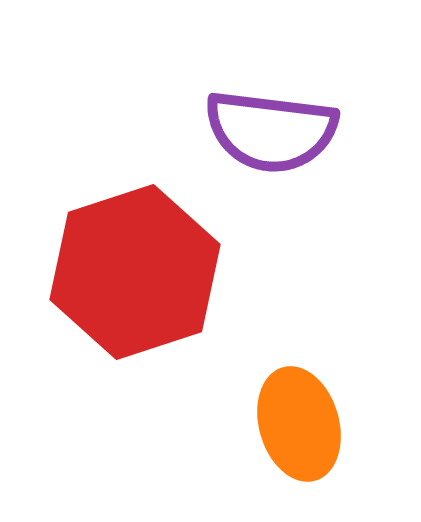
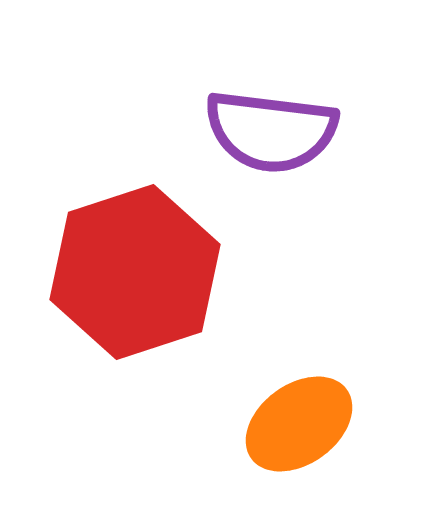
orange ellipse: rotated 70 degrees clockwise
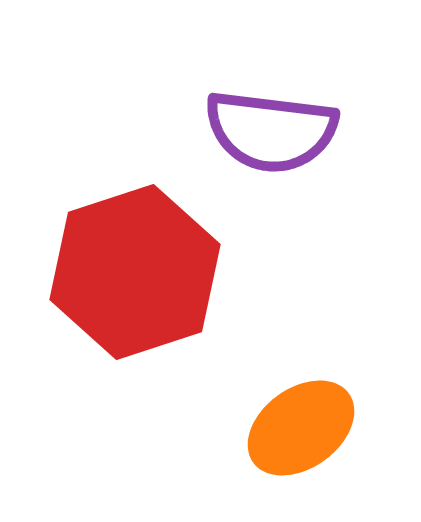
orange ellipse: moved 2 px right, 4 px down
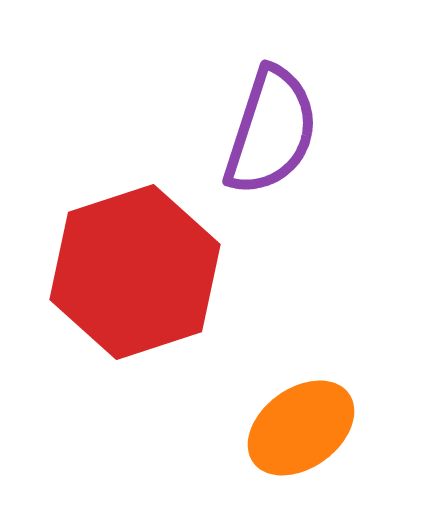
purple semicircle: rotated 79 degrees counterclockwise
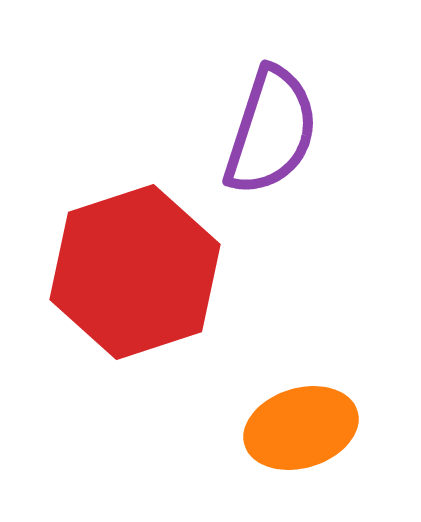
orange ellipse: rotated 19 degrees clockwise
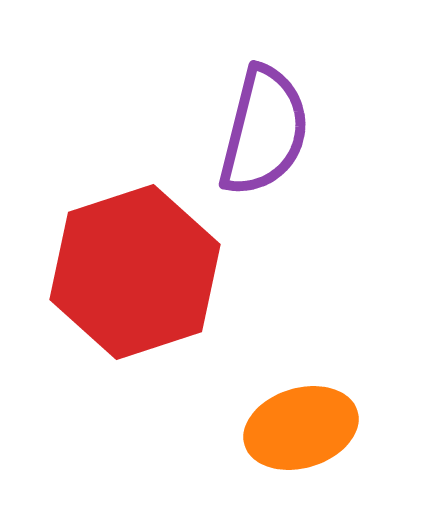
purple semicircle: moved 7 px left; rotated 4 degrees counterclockwise
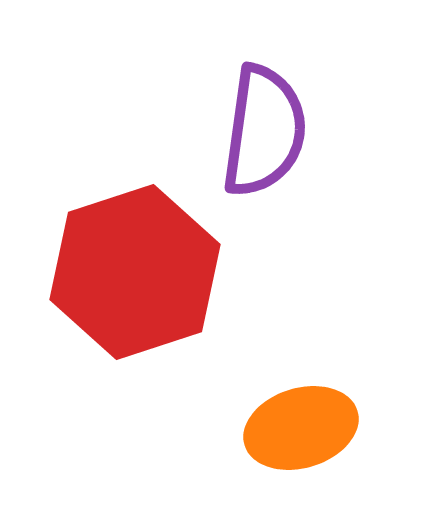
purple semicircle: rotated 6 degrees counterclockwise
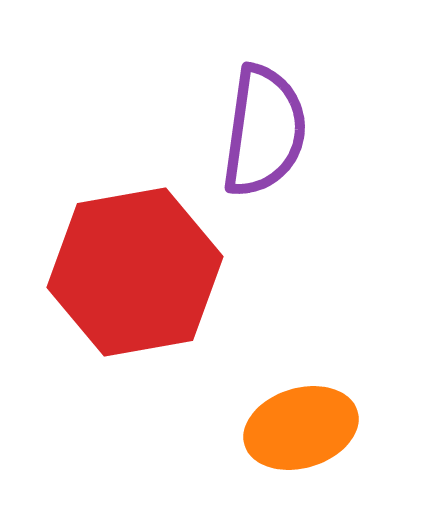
red hexagon: rotated 8 degrees clockwise
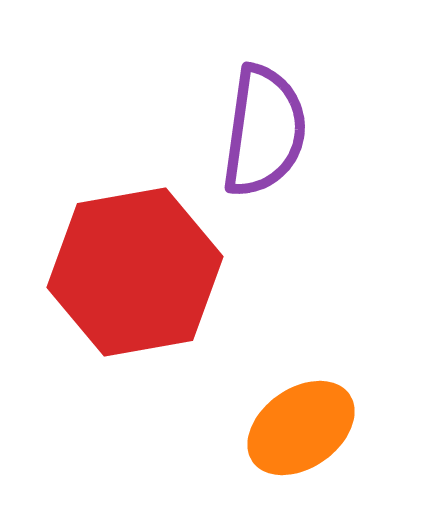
orange ellipse: rotated 18 degrees counterclockwise
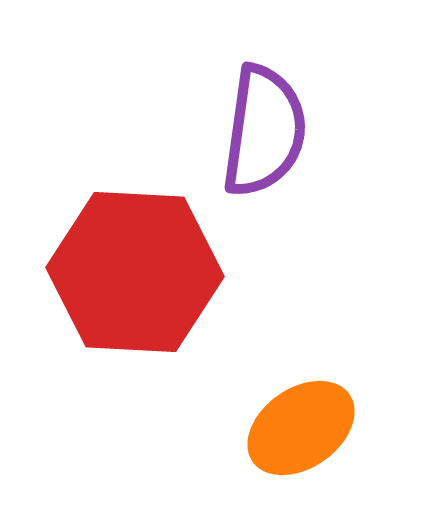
red hexagon: rotated 13 degrees clockwise
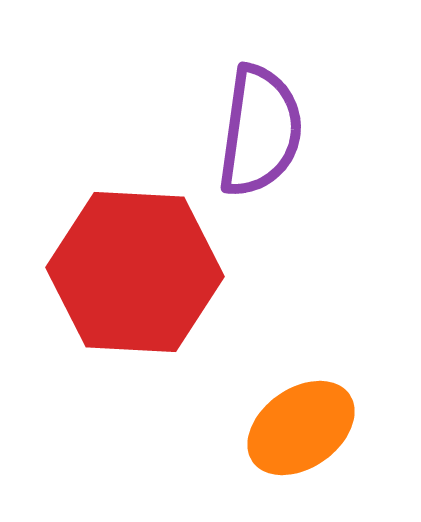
purple semicircle: moved 4 px left
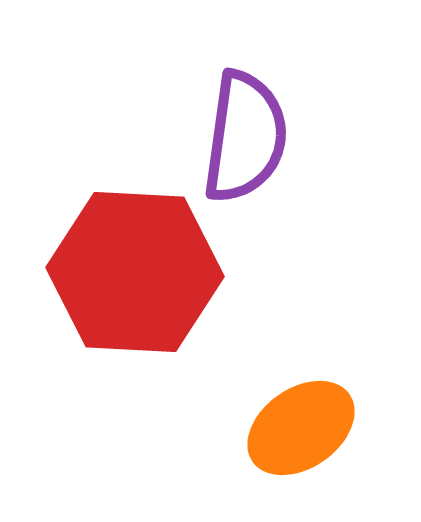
purple semicircle: moved 15 px left, 6 px down
